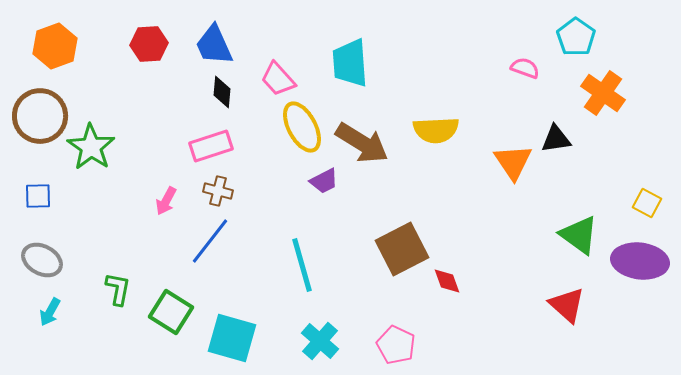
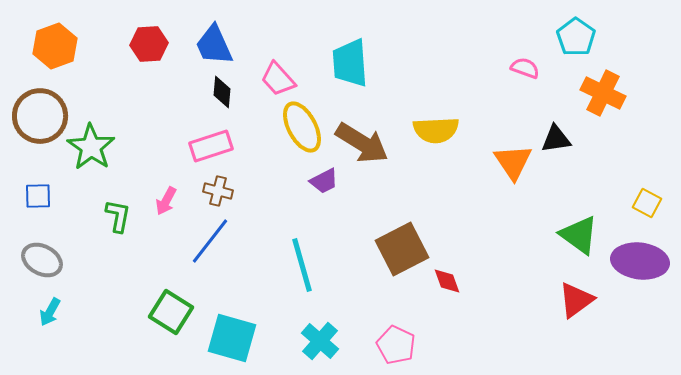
orange cross: rotated 9 degrees counterclockwise
green L-shape: moved 73 px up
red triangle: moved 9 px right, 5 px up; rotated 42 degrees clockwise
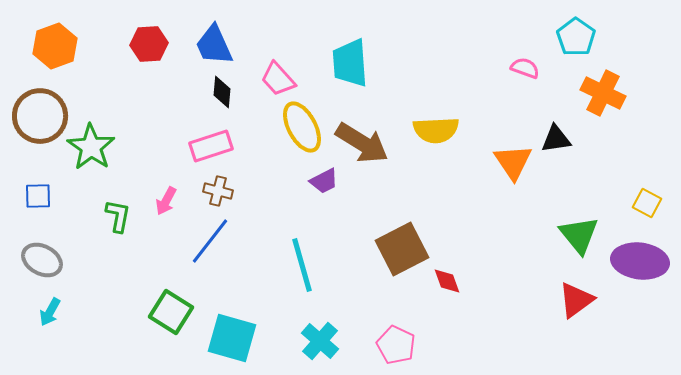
green triangle: rotated 15 degrees clockwise
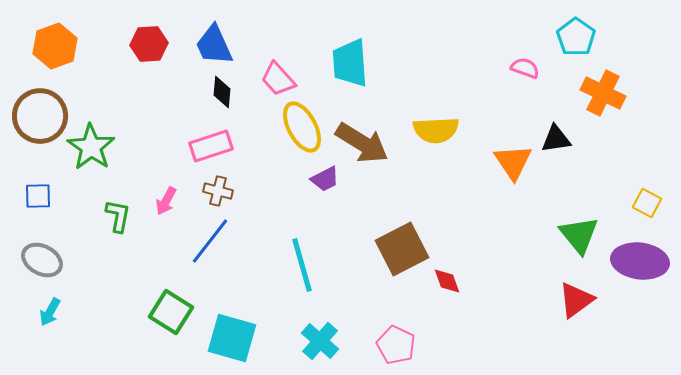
purple trapezoid: moved 1 px right, 2 px up
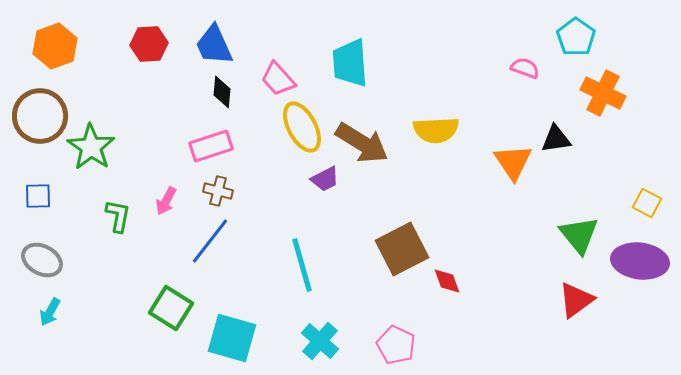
green square: moved 4 px up
